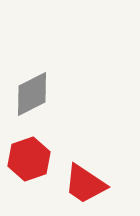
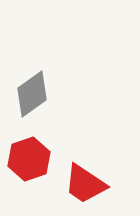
gray diamond: rotated 9 degrees counterclockwise
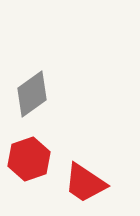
red trapezoid: moved 1 px up
